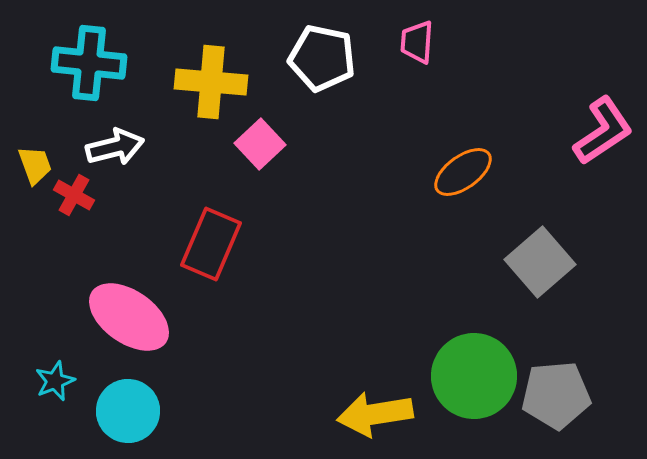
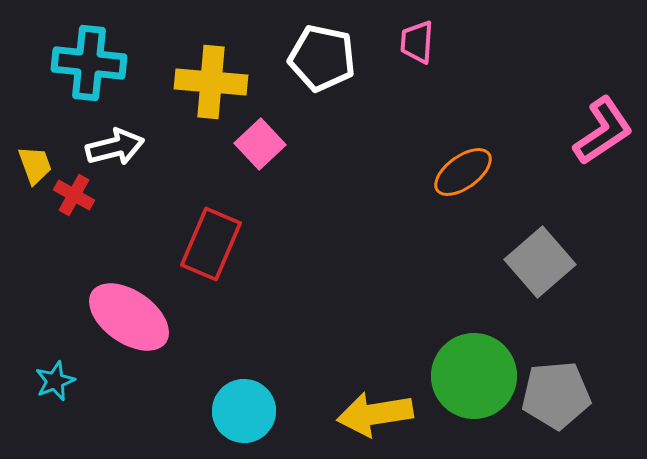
cyan circle: moved 116 px right
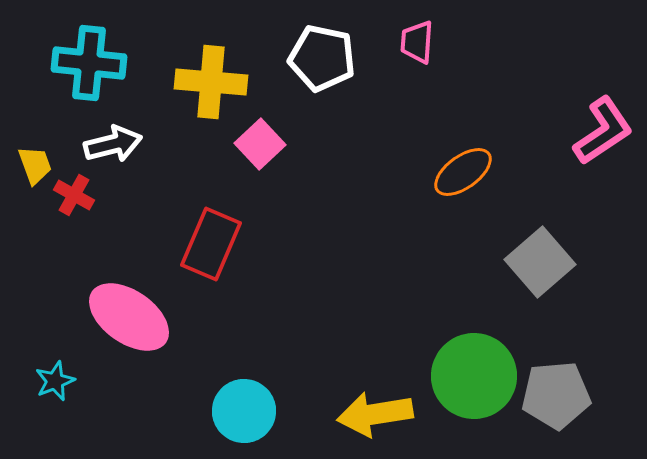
white arrow: moved 2 px left, 3 px up
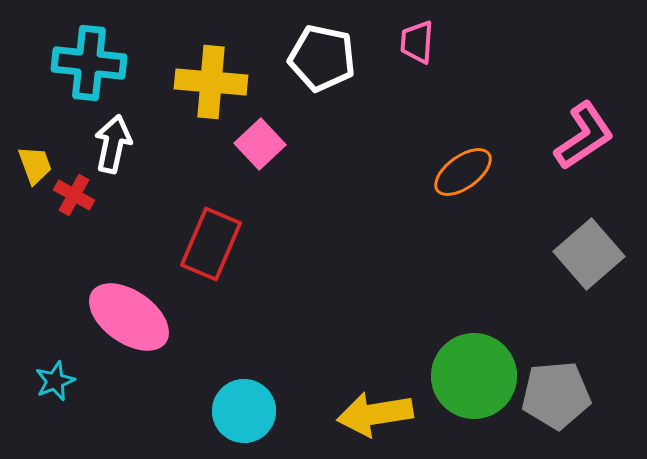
pink L-shape: moved 19 px left, 5 px down
white arrow: rotated 64 degrees counterclockwise
gray square: moved 49 px right, 8 px up
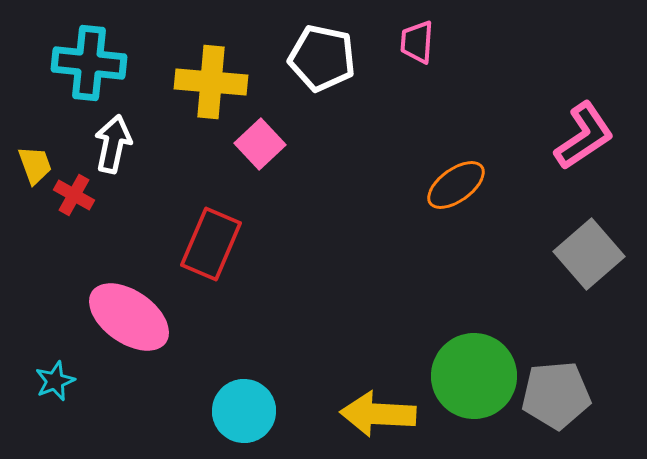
orange ellipse: moved 7 px left, 13 px down
yellow arrow: moved 3 px right; rotated 12 degrees clockwise
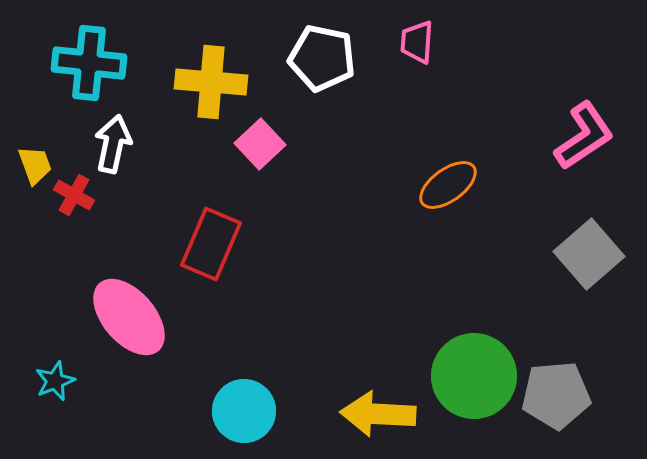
orange ellipse: moved 8 px left
pink ellipse: rotated 14 degrees clockwise
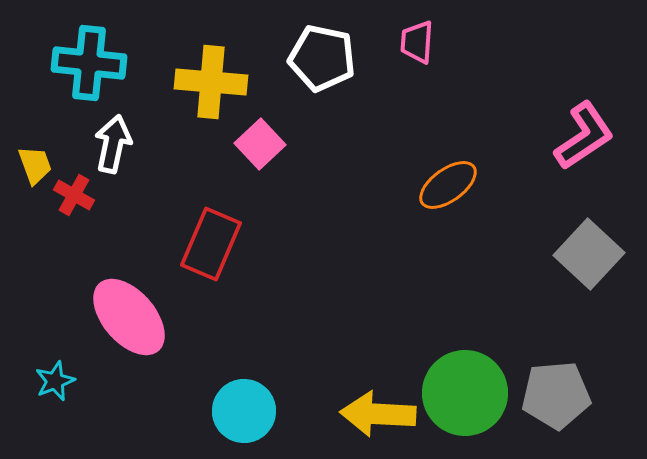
gray square: rotated 6 degrees counterclockwise
green circle: moved 9 px left, 17 px down
